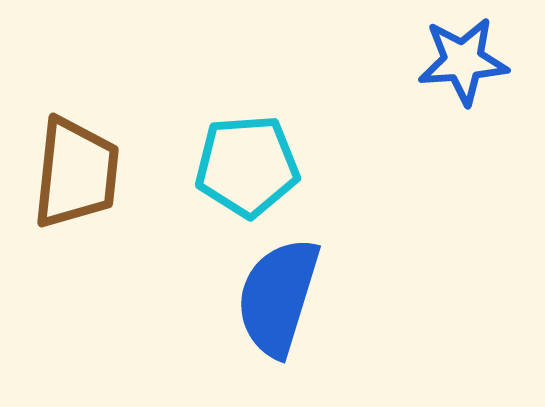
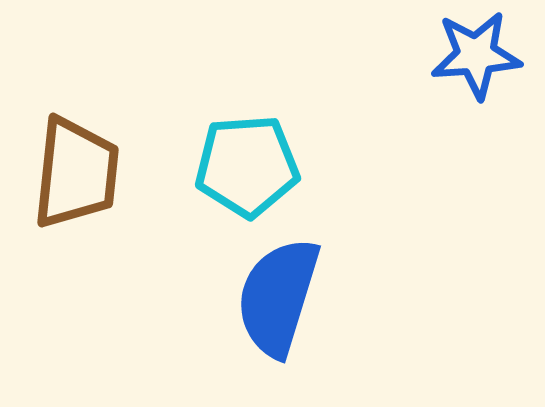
blue star: moved 13 px right, 6 px up
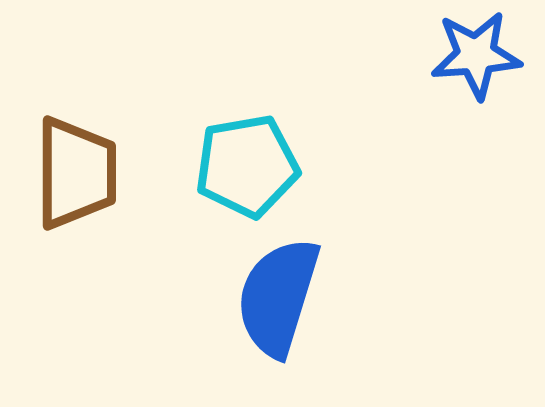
cyan pentagon: rotated 6 degrees counterclockwise
brown trapezoid: rotated 6 degrees counterclockwise
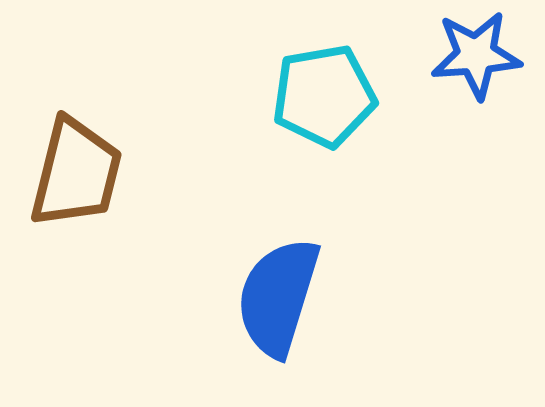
cyan pentagon: moved 77 px right, 70 px up
brown trapezoid: rotated 14 degrees clockwise
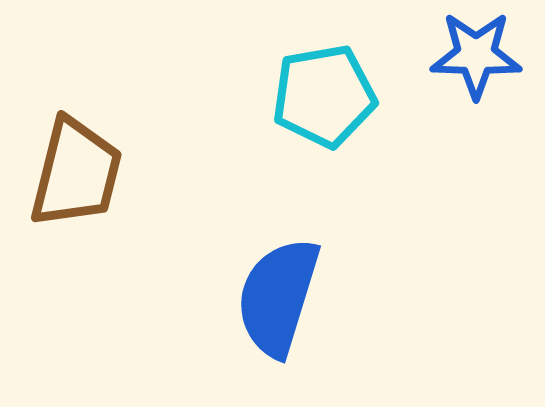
blue star: rotated 6 degrees clockwise
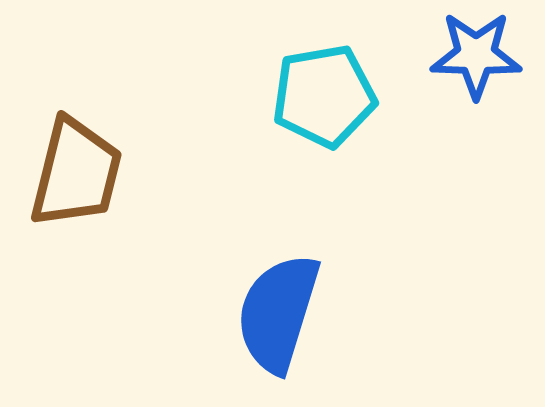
blue semicircle: moved 16 px down
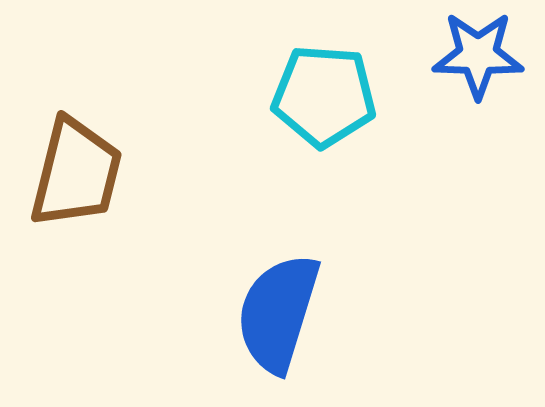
blue star: moved 2 px right
cyan pentagon: rotated 14 degrees clockwise
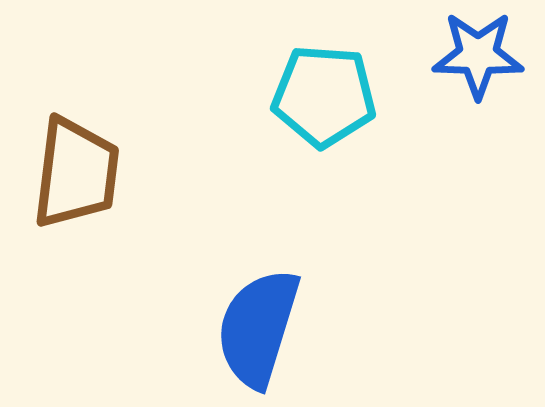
brown trapezoid: rotated 7 degrees counterclockwise
blue semicircle: moved 20 px left, 15 px down
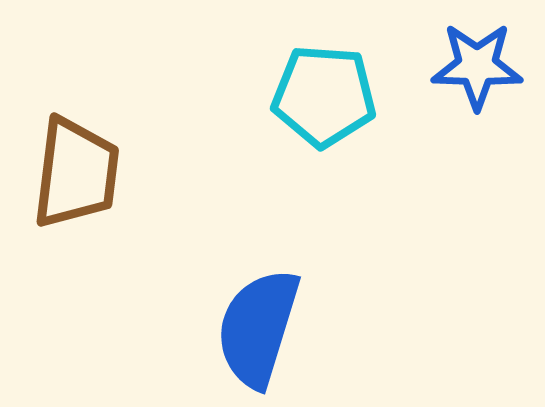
blue star: moved 1 px left, 11 px down
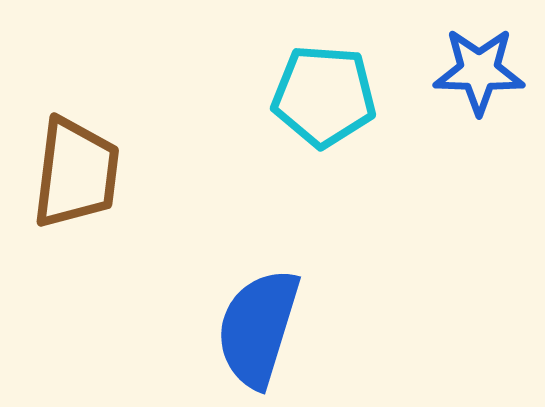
blue star: moved 2 px right, 5 px down
